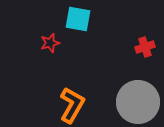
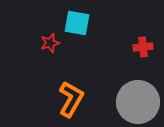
cyan square: moved 1 px left, 4 px down
red cross: moved 2 px left; rotated 12 degrees clockwise
orange L-shape: moved 1 px left, 6 px up
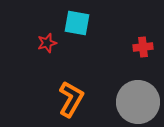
red star: moved 3 px left
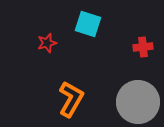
cyan square: moved 11 px right, 1 px down; rotated 8 degrees clockwise
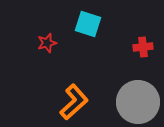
orange L-shape: moved 3 px right, 3 px down; rotated 18 degrees clockwise
